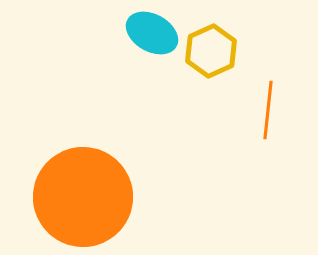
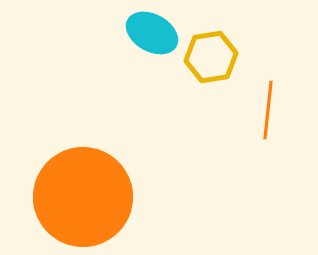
yellow hexagon: moved 6 px down; rotated 15 degrees clockwise
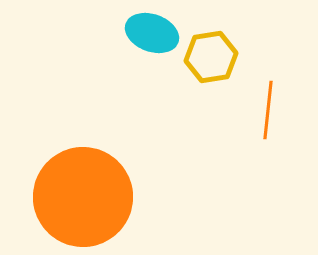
cyan ellipse: rotated 9 degrees counterclockwise
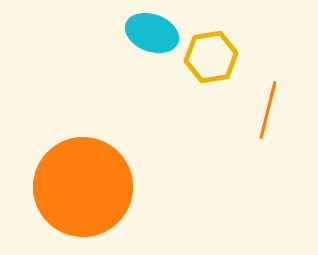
orange line: rotated 8 degrees clockwise
orange circle: moved 10 px up
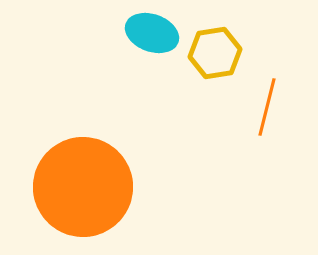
yellow hexagon: moved 4 px right, 4 px up
orange line: moved 1 px left, 3 px up
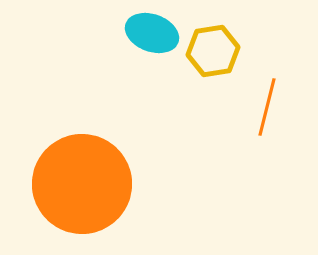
yellow hexagon: moved 2 px left, 2 px up
orange circle: moved 1 px left, 3 px up
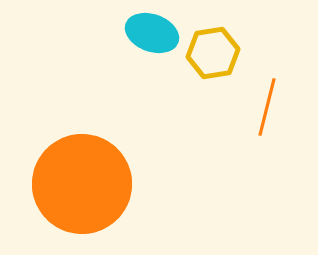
yellow hexagon: moved 2 px down
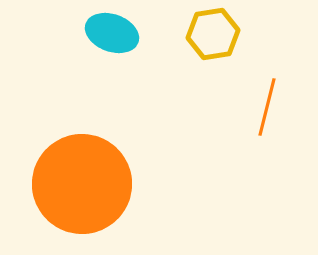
cyan ellipse: moved 40 px left
yellow hexagon: moved 19 px up
